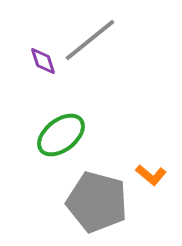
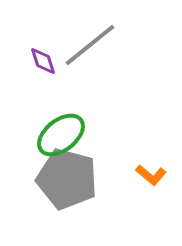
gray line: moved 5 px down
gray pentagon: moved 30 px left, 23 px up
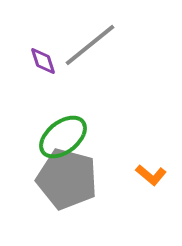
green ellipse: moved 2 px right, 2 px down
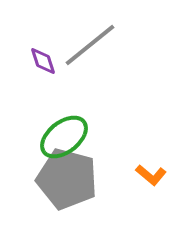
green ellipse: moved 1 px right
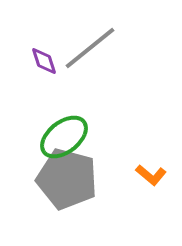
gray line: moved 3 px down
purple diamond: moved 1 px right
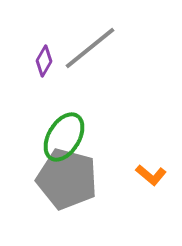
purple diamond: rotated 48 degrees clockwise
green ellipse: rotated 21 degrees counterclockwise
